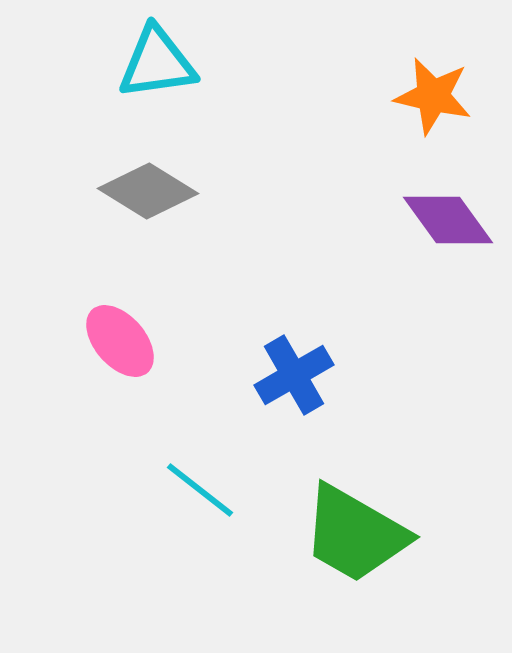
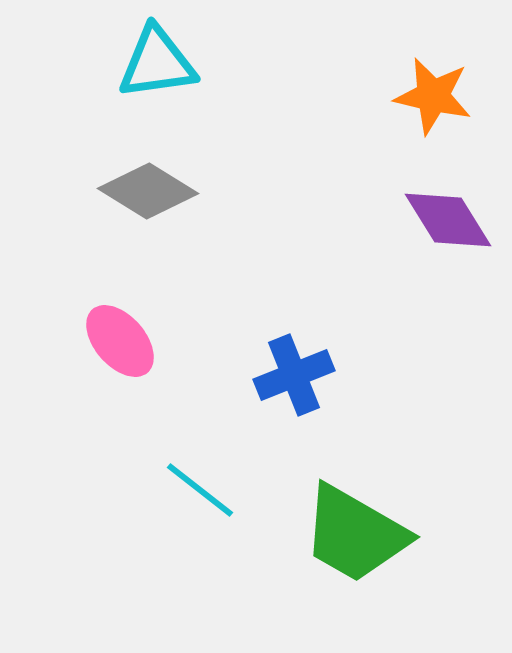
purple diamond: rotated 4 degrees clockwise
blue cross: rotated 8 degrees clockwise
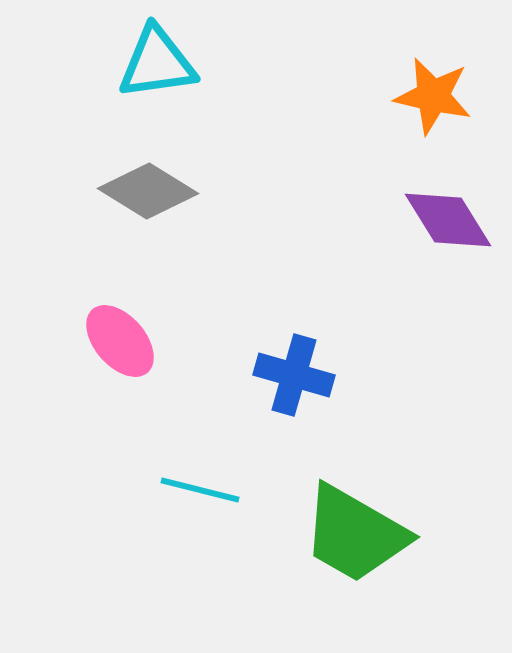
blue cross: rotated 38 degrees clockwise
cyan line: rotated 24 degrees counterclockwise
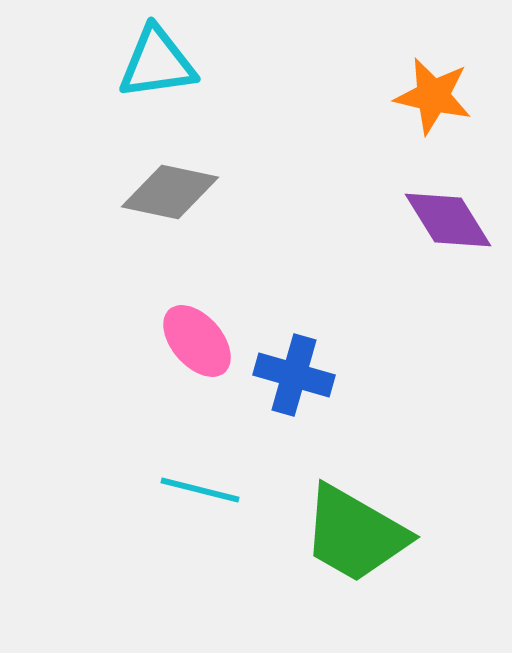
gray diamond: moved 22 px right, 1 px down; rotated 20 degrees counterclockwise
pink ellipse: moved 77 px right
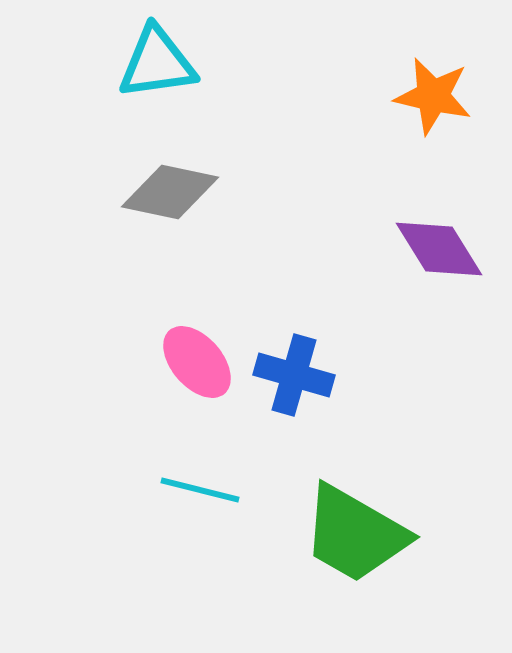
purple diamond: moved 9 px left, 29 px down
pink ellipse: moved 21 px down
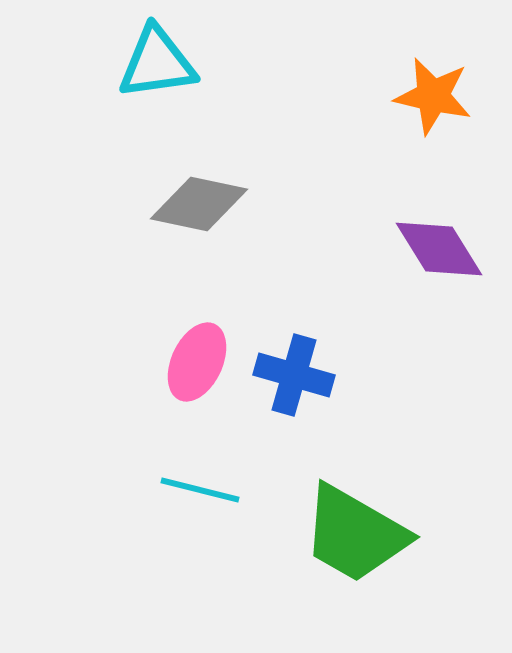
gray diamond: moved 29 px right, 12 px down
pink ellipse: rotated 66 degrees clockwise
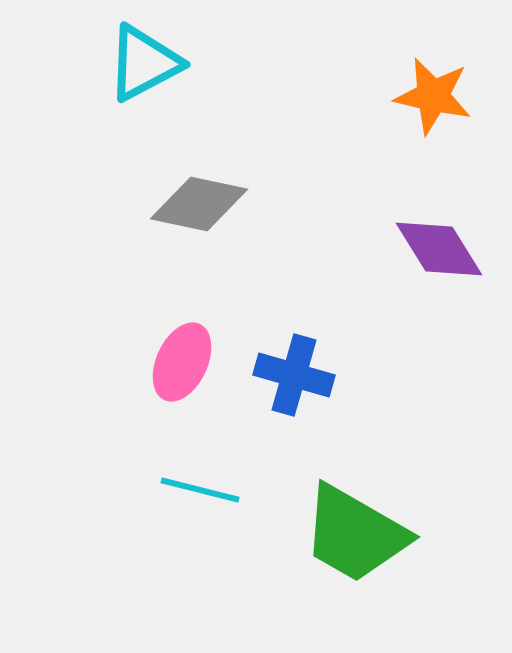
cyan triangle: moved 13 px left; rotated 20 degrees counterclockwise
pink ellipse: moved 15 px left
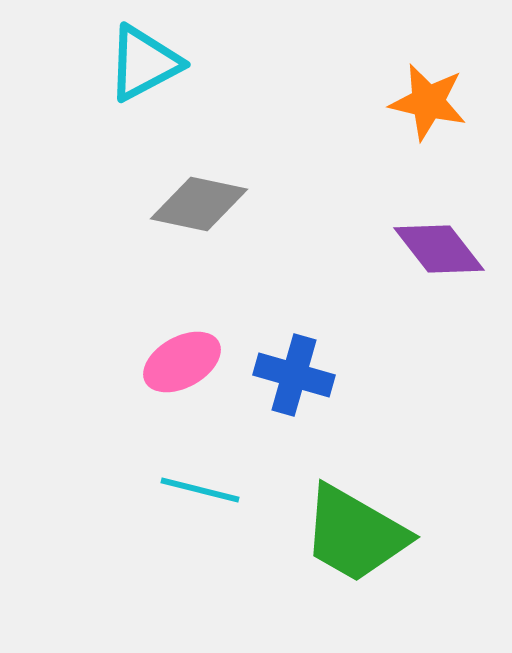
orange star: moved 5 px left, 6 px down
purple diamond: rotated 6 degrees counterclockwise
pink ellipse: rotated 36 degrees clockwise
